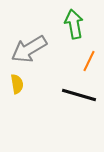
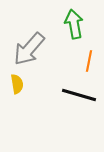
gray arrow: rotated 18 degrees counterclockwise
orange line: rotated 15 degrees counterclockwise
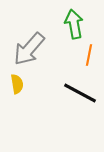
orange line: moved 6 px up
black line: moved 1 px right, 2 px up; rotated 12 degrees clockwise
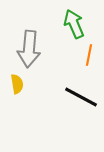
green arrow: rotated 12 degrees counterclockwise
gray arrow: rotated 36 degrees counterclockwise
black line: moved 1 px right, 4 px down
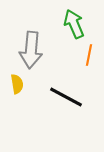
gray arrow: moved 2 px right, 1 px down
black line: moved 15 px left
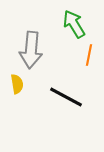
green arrow: rotated 8 degrees counterclockwise
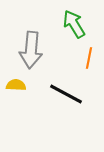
orange line: moved 3 px down
yellow semicircle: moved 1 px left, 1 px down; rotated 78 degrees counterclockwise
black line: moved 3 px up
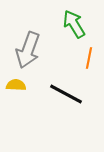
gray arrow: moved 3 px left; rotated 15 degrees clockwise
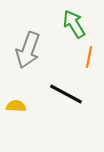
orange line: moved 1 px up
yellow semicircle: moved 21 px down
